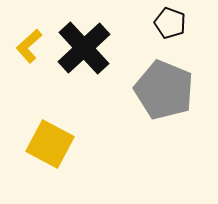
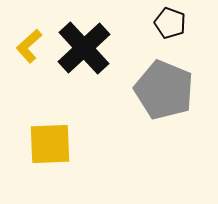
yellow square: rotated 30 degrees counterclockwise
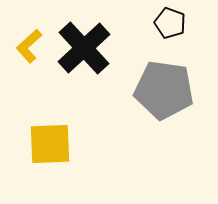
gray pentagon: rotated 14 degrees counterclockwise
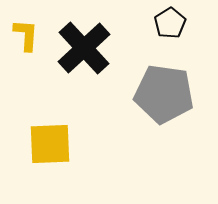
black pentagon: rotated 20 degrees clockwise
yellow L-shape: moved 3 px left, 11 px up; rotated 136 degrees clockwise
gray pentagon: moved 4 px down
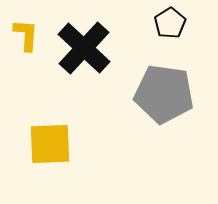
black cross: rotated 4 degrees counterclockwise
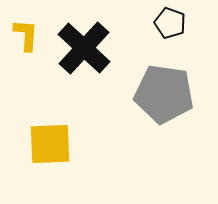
black pentagon: rotated 20 degrees counterclockwise
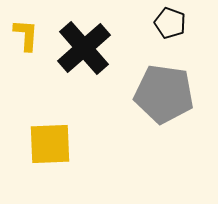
black cross: rotated 6 degrees clockwise
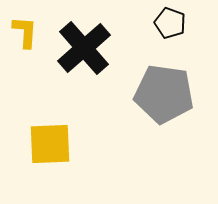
yellow L-shape: moved 1 px left, 3 px up
